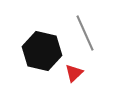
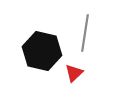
gray line: rotated 33 degrees clockwise
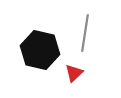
black hexagon: moved 2 px left, 1 px up
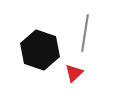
black hexagon: rotated 6 degrees clockwise
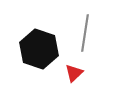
black hexagon: moved 1 px left, 1 px up
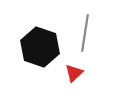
black hexagon: moved 1 px right, 2 px up
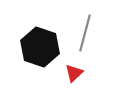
gray line: rotated 6 degrees clockwise
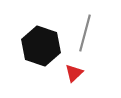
black hexagon: moved 1 px right, 1 px up
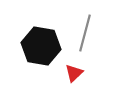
black hexagon: rotated 9 degrees counterclockwise
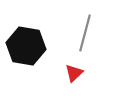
black hexagon: moved 15 px left
